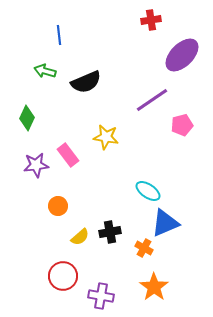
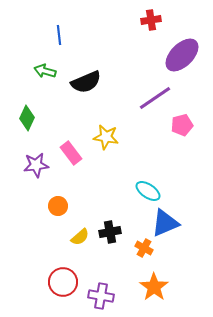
purple line: moved 3 px right, 2 px up
pink rectangle: moved 3 px right, 2 px up
red circle: moved 6 px down
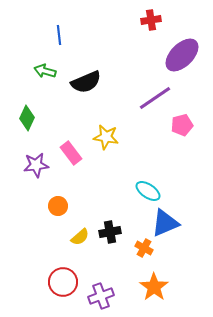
purple cross: rotated 30 degrees counterclockwise
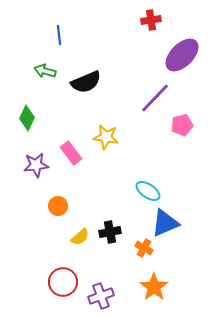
purple line: rotated 12 degrees counterclockwise
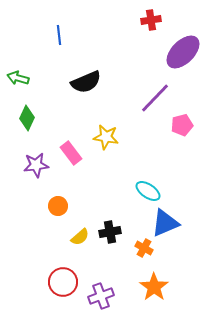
purple ellipse: moved 1 px right, 3 px up
green arrow: moved 27 px left, 7 px down
